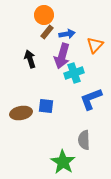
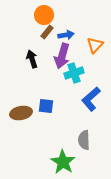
blue arrow: moved 1 px left, 1 px down
black arrow: moved 2 px right
blue L-shape: rotated 20 degrees counterclockwise
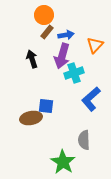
brown ellipse: moved 10 px right, 5 px down
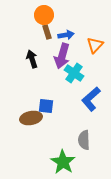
brown rectangle: rotated 56 degrees counterclockwise
cyan cross: rotated 36 degrees counterclockwise
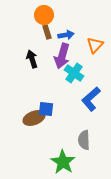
blue square: moved 3 px down
brown ellipse: moved 3 px right; rotated 10 degrees counterclockwise
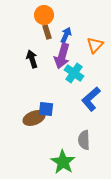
blue arrow: rotated 56 degrees counterclockwise
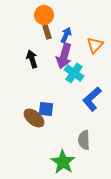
purple arrow: moved 2 px right
blue L-shape: moved 1 px right
brown ellipse: rotated 60 degrees clockwise
